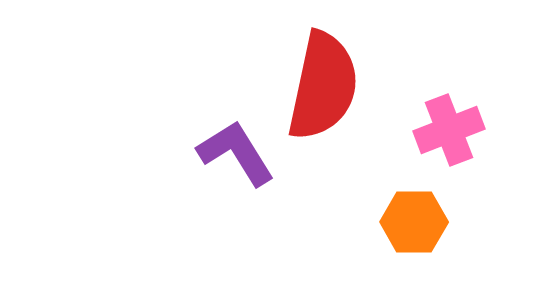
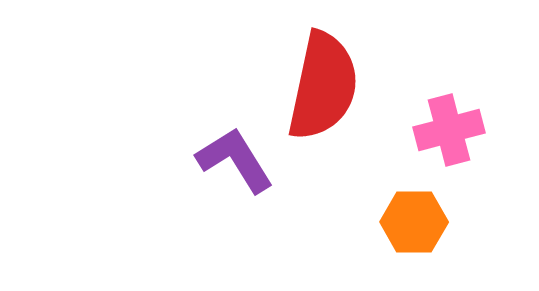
pink cross: rotated 6 degrees clockwise
purple L-shape: moved 1 px left, 7 px down
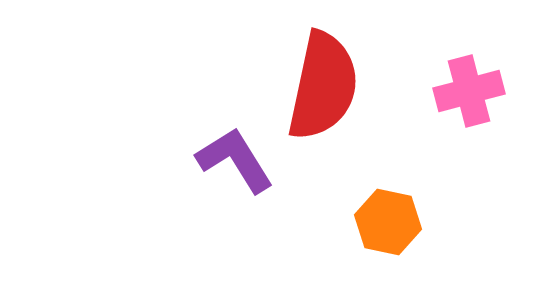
pink cross: moved 20 px right, 39 px up
orange hexagon: moved 26 px left; rotated 12 degrees clockwise
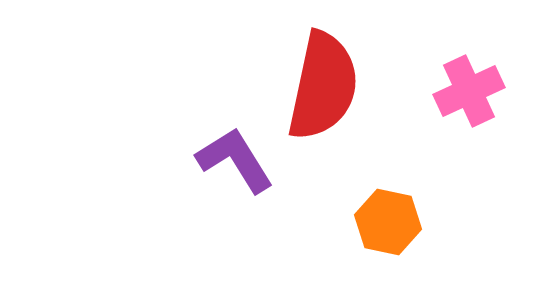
pink cross: rotated 10 degrees counterclockwise
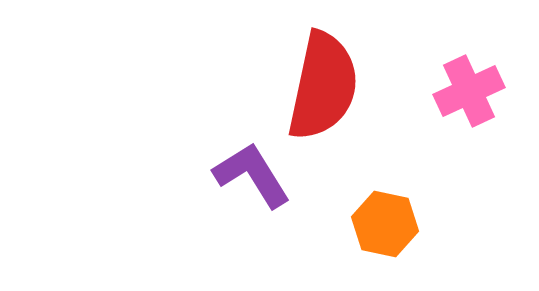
purple L-shape: moved 17 px right, 15 px down
orange hexagon: moved 3 px left, 2 px down
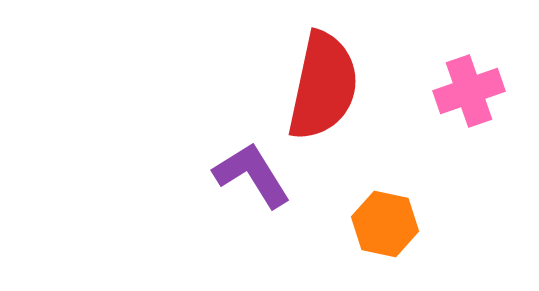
pink cross: rotated 6 degrees clockwise
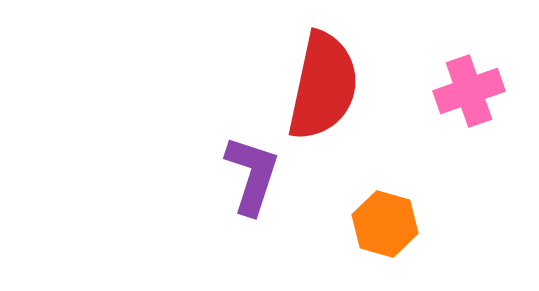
purple L-shape: rotated 50 degrees clockwise
orange hexagon: rotated 4 degrees clockwise
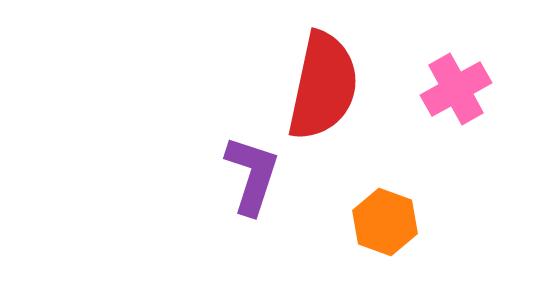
pink cross: moved 13 px left, 2 px up; rotated 10 degrees counterclockwise
orange hexagon: moved 2 px up; rotated 4 degrees clockwise
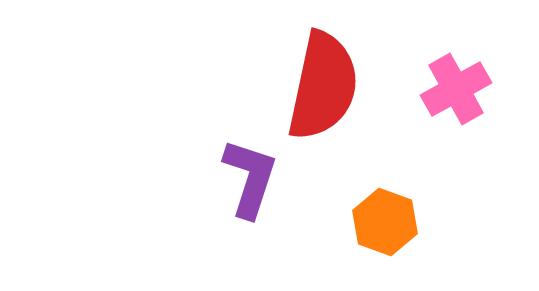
purple L-shape: moved 2 px left, 3 px down
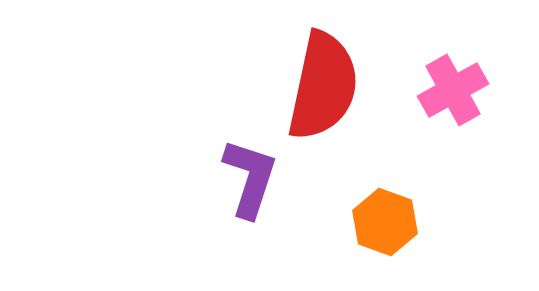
pink cross: moved 3 px left, 1 px down
